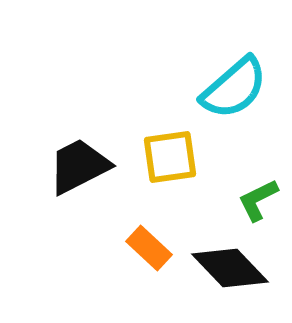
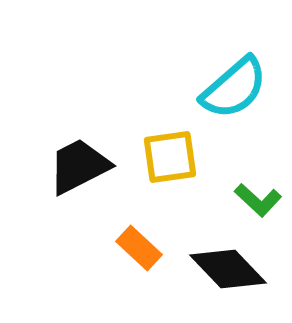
green L-shape: rotated 111 degrees counterclockwise
orange rectangle: moved 10 px left
black diamond: moved 2 px left, 1 px down
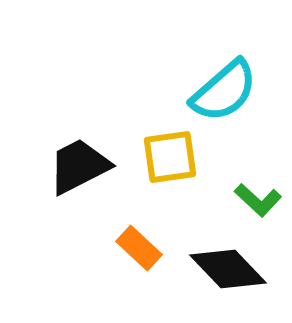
cyan semicircle: moved 10 px left, 3 px down
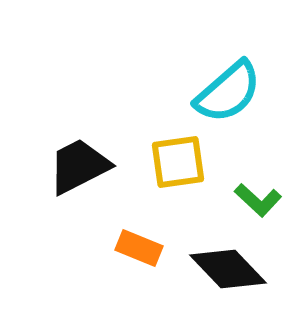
cyan semicircle: moved 4 px right, 1 px down
yellow square: moved 8 px right, 5 px down
orange rectangle: rotated 21 degrees counterclockwise
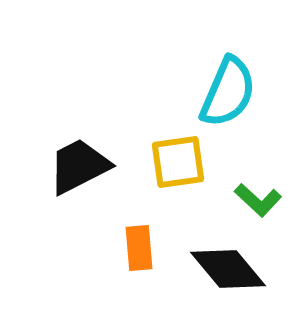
cyan semicircle: rotated 26 degrees counterclockwise
orange rectangle: rotated 63 degrees clockwise
black diamond: rotated 4 degrees clockwise
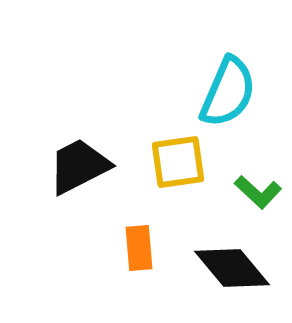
green L-shape: moved 8 px up
black diamond: moved 4 px right, 1 px up
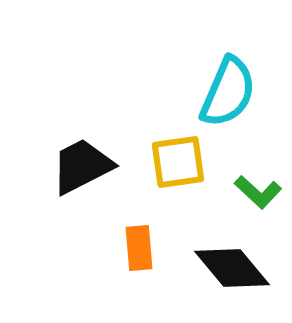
black trapezoid: moved 3 px right
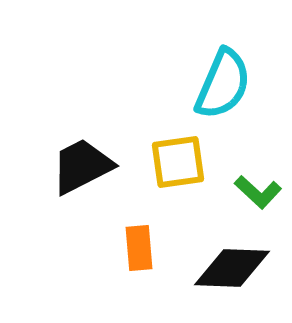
cyan semicircle: moved 5 px left, 8 px up
black diamond: rotated 48 degrees counterclockwise
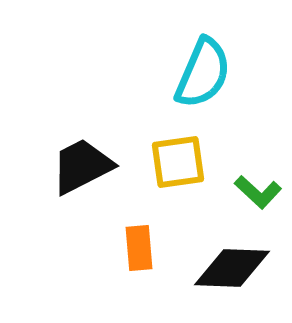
cyan semicircle: moved 20 px left, 11 px up
